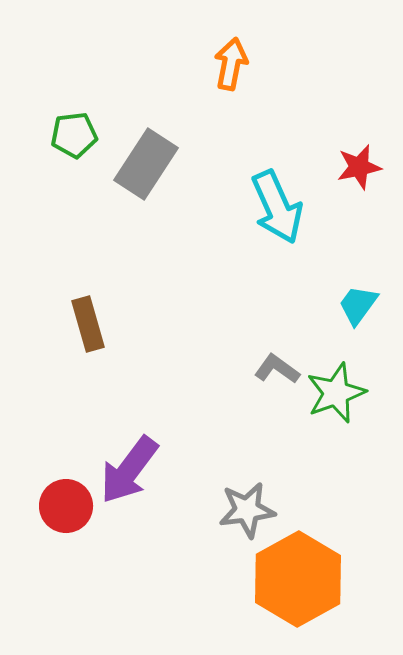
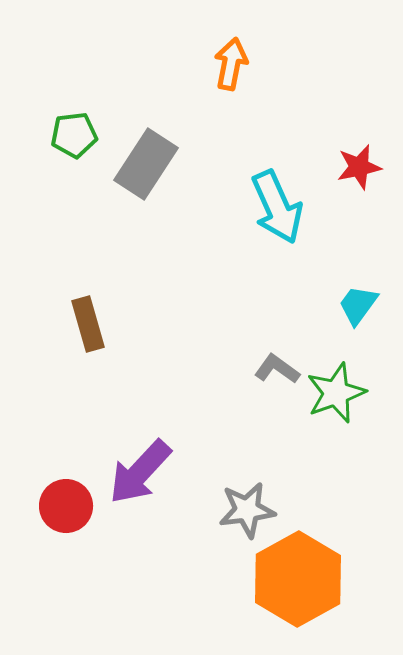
purple arrow: moved 11 px right, 2 px down; rotated 6 degrees clockwise
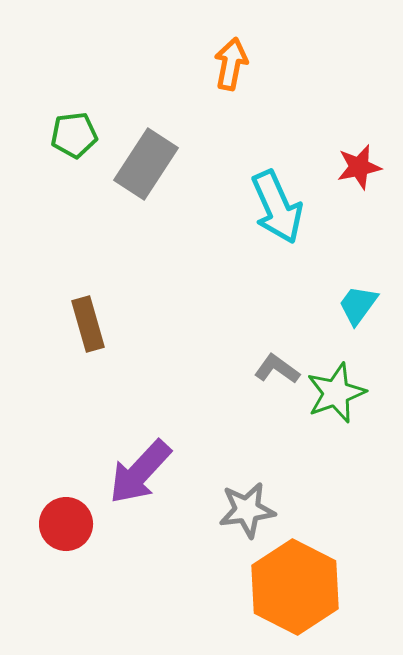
red circle: moved 18 px down
orange hexagon: moved 3 px left, 8 px down; rotated 4 degrees counterclockwise
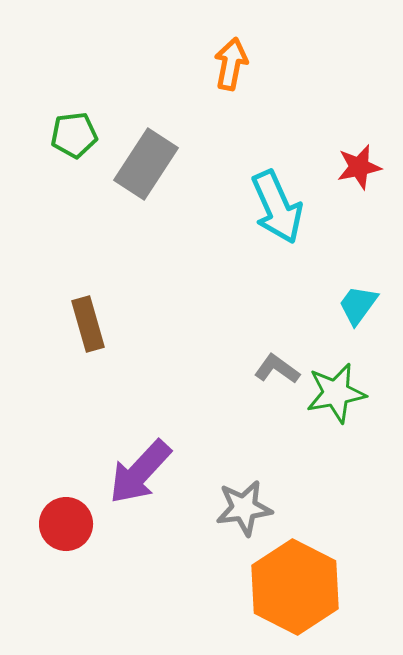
green star: rotated 10 degrees clockwise
gray star: moved 3 px left, 2 px up
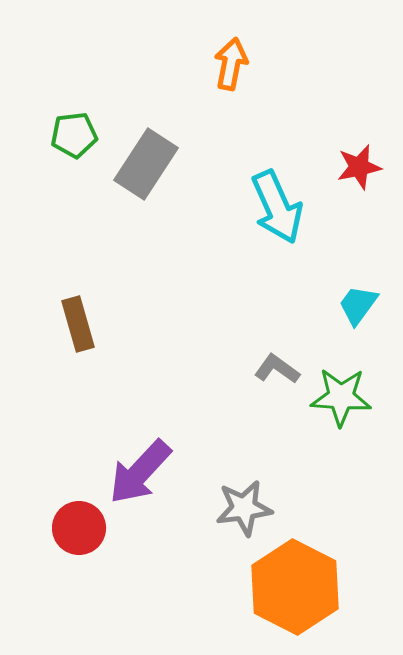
brown rectangle: moved 10 px left
green star: moved 5 px right, 4 px down; rotated 14 degrees clockwise
red circle: moved 13 px right, 4 px down
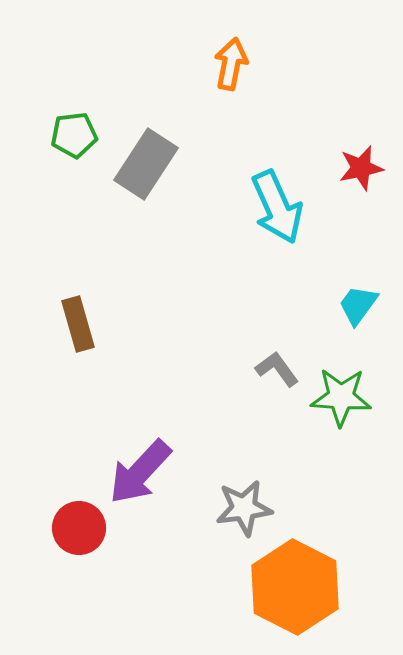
red star: moved 2 px right, 1 px down
gray L-shape: rotated 18 degrees clockwise
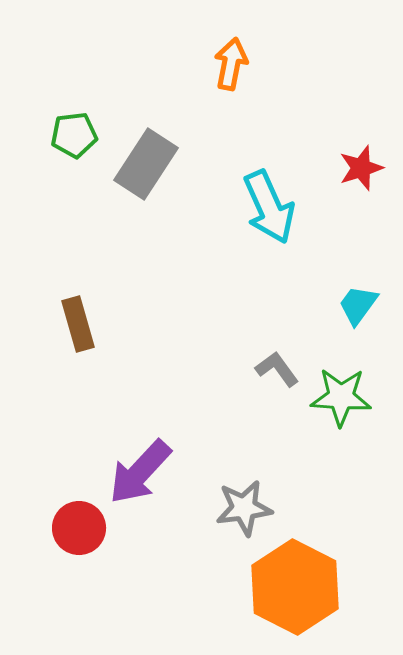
red star: rotated 6 degrees counterclockwise
cyan arrow: moved 8 px left
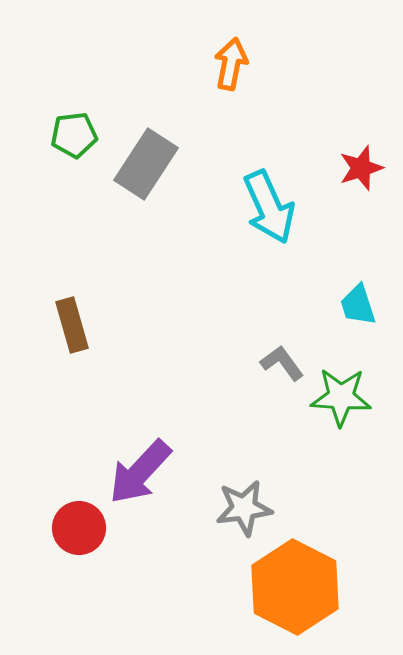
cyan trapezoid: rotated 54 degrees counterclockwise
brown rectangle: moved 6 px left, 1 px down
gray L-shape: moved 5 px right, 6 px up
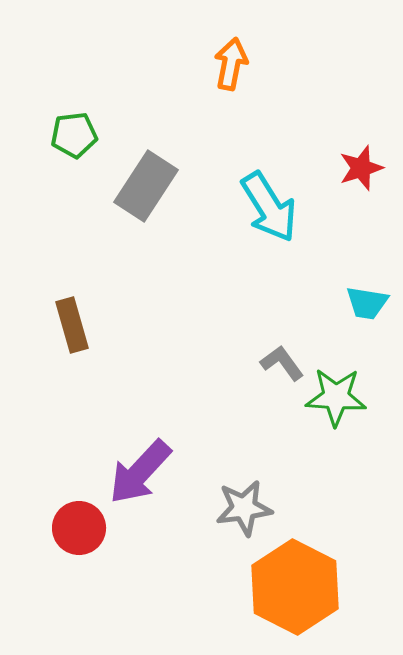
gray rectangle: moved 22 px down
cyan arrow: rotated 8 degrees counterclockwise
cyan trapezoid: moved 9 px right, 2 px up; rotated 63 degrees counterclockwise
green star: moved 5 px left
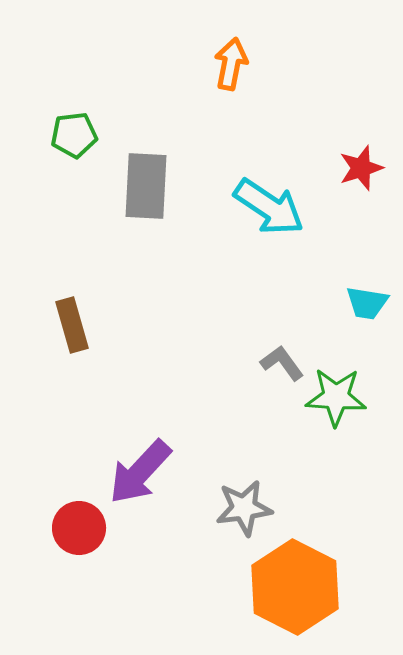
gray rectangle: rotated 30 degrees counterclockwise
cyan arrow: rotated 24 degrees counterclockwise
